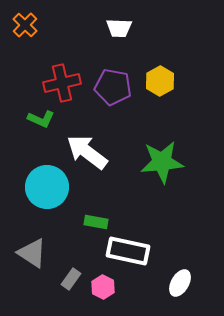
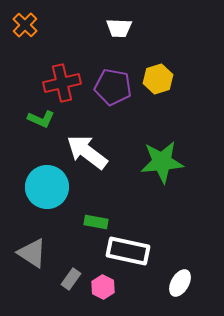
yellow hexagon: moved 2 px left, 2 px up; rotated 12 degrees clockwise
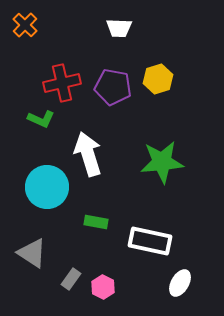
white arrow: moved 1 px right, 2 px down; rotated 36 degrees clockwise
white rectangle: moved 22 px right, 10 px up
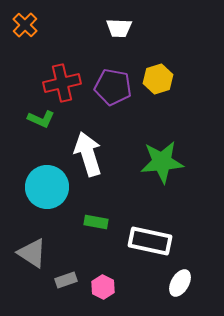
gray rectangle: moved 5 px left, 1 px down; rotated 35 degrees clockwise
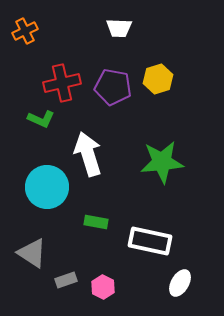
orange cross: moved 6 px down; rotated 20 degrees clockwise
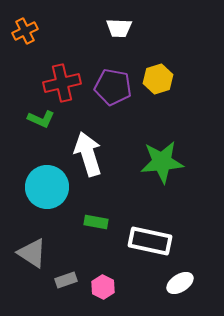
white ellipse: rotated 28 degrees clockwise
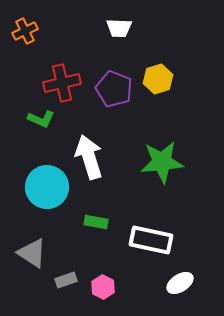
purple pentagon: moved 1 px right, 2 px down; rotated 12 degrees clockwise
white arrow: moved 1 px right, 3 px down
white rectangle: moved 1 px right, 1 px up
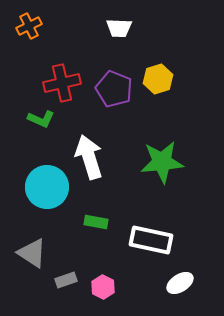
orange cross: moved 4 px right, 5 px up
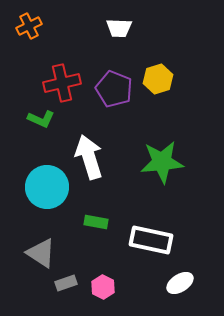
gray triangle: moved 9 px right
gray rectangle: moved 3 px down
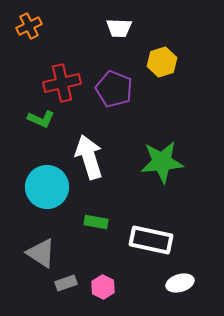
yellow hexagon: moved 4 px right, 17 px up
white ellipse: rotated 16 degrees clockwise
